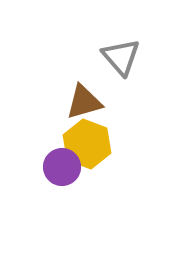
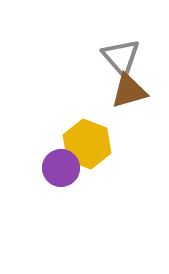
brown triangle: moved 45 px right, 11 px up
purple circle: moved 1 px left, 1 px down
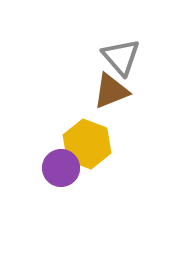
brown triangle: moved 18 px left; rotated 6 degrees counterclockwise
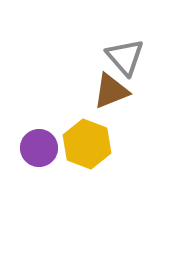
gray triangle: moved 4 px right
purple circle: moved 22 px left, 20 px up
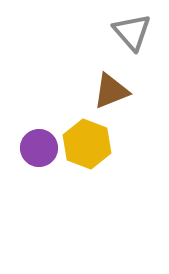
gray triangle: moved 7 px right, 25 px up
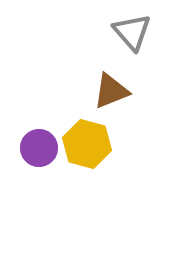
yellow hexagon: rotated 6 degrees counterclockwise
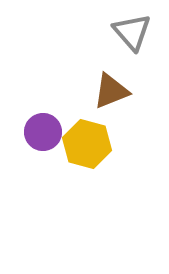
purple circle: moved 4 px right, 16 px up
